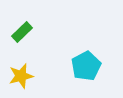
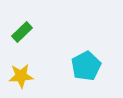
yellow star: rotated 10 degrees clockwise
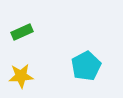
green rectangle: rotated 20 degrees clockwise
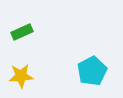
cyan pentagon: moved 6 px right, 5 px down
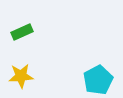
cyan pentagon: moved 6 px right, 9 px down
